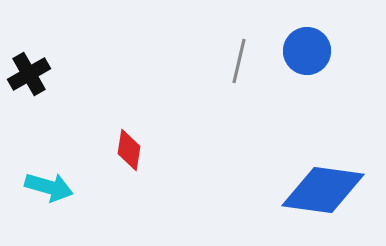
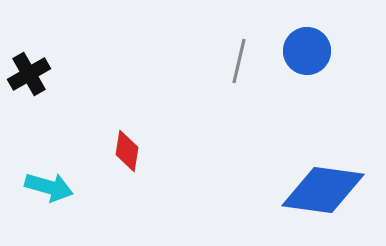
red diamond: moved 2 px left, 1 px down
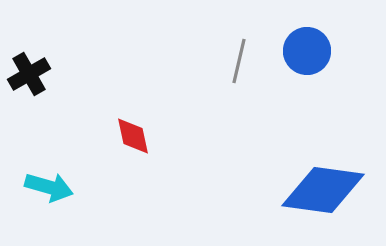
red diamond: moved 6 px right, 15 px up; rotated 21 degrees counterclockwise
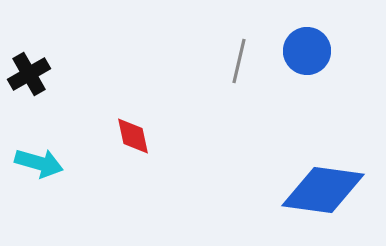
cyan arrow: moved 10 px left, 24 px up
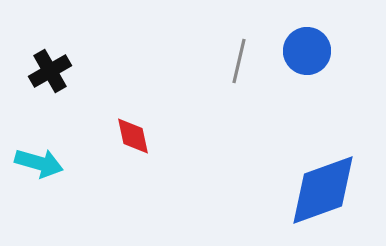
black cross: moved 21 px right, 3 px up
blue diamond: rotated 28 degrees counterclockwise
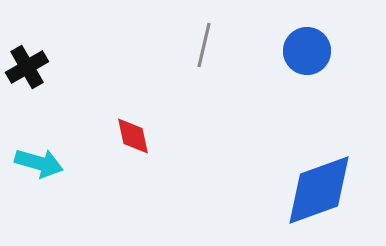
gray line: moved 35 px left, 16 px up
black cross: moved 23 px left, 4 px up
blue diamond: moved 4 px left
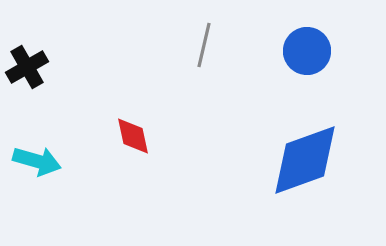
cyan arrow: moved 2 px left, 2 px up
blue diamond: moved 14 px left, 30 px up
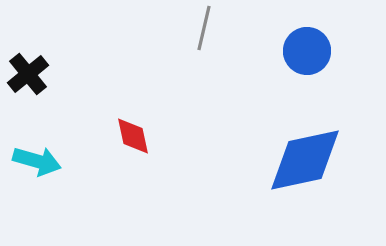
gray line: moved 17 px up
black cross: moved 1 px right, 7 px down; rotated 9 degrees counterclockwise
blue diamond: rotated 8 degrees clockwise
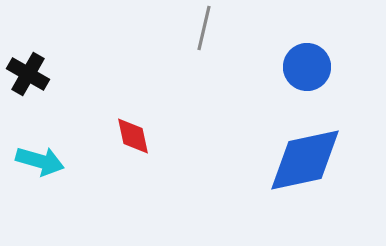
blue circle: moved 16 px down
black cross: rotated 21 degrees counterclockwise
cyan arrow: moved 3 px right
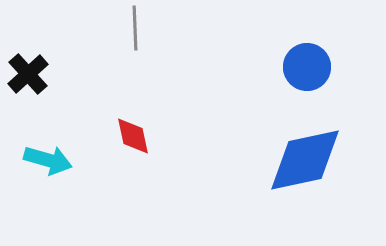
gray line: moved 69 px left; rotated 15 degrees counterclockwise
black cross: rotated 18 degrees clockwise
cyan arrow: moved 8 px right, 1 px up
